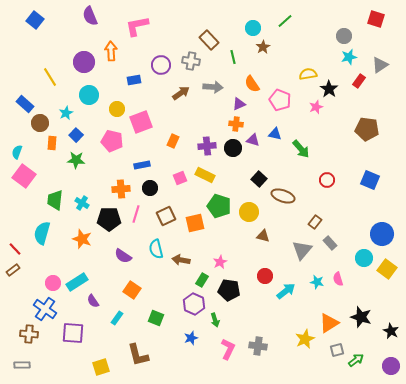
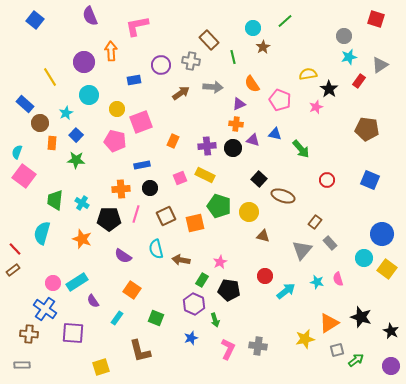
pink pentagon at (112, 141): moved 3 px right
yellow star at (305, 339): rotated 12 degrees clockwise
brown L-shape at (138, 355): moved 2 px right, 4 px up
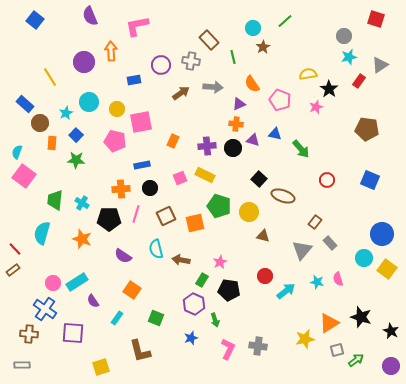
cyan circle at (89, 95): moved 7 px down
pink square at (141, 122): rotated 10 degrees clockwise
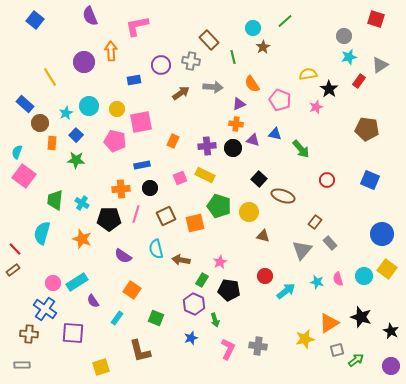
cyan circle at (89, 102): moved 4 px down
cyan circle at (364, 258): moved 18 px down
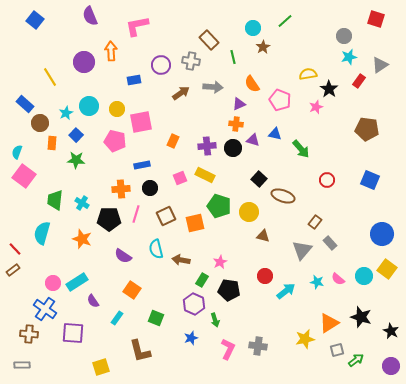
pink semicircle at (338, 279): rotated 32 degrees counterclockwise
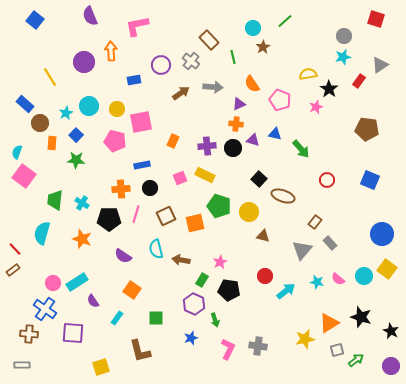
cyan star at (349, 57): moved 6 px left
gray cross at (191, 61): rotated 30 degrees clockwise
green square at (156, 318): rotated 21 degrees counterclockwise
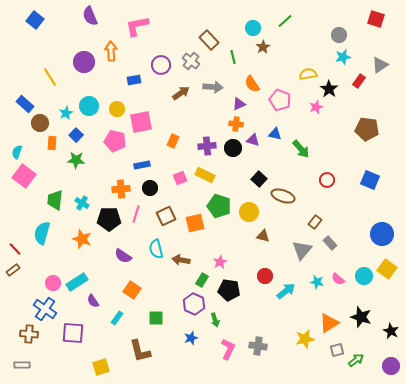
gray circle at (344, 36): moved 5 px left, 1 px up
